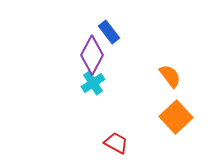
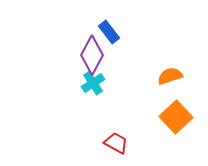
orange semicircle: rotated 70 degrees counterclockwise
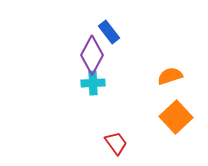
cyan cross: rotated 30 degrees clockwise
red trapezoid: rotated 25 degrees clockwise
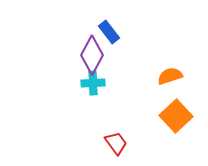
orange square: moved 1 px up
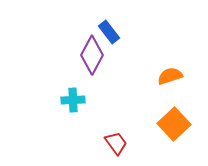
cyan cross: moved 20 px left, 17 px down
orange square: moved 2 px left, 8 px down
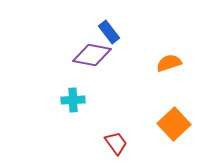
purple diamond: rotated 72 degrees clockwise
orange semicircle: moved 1 px left, 13 px up
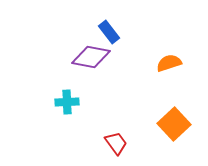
purple diamond: moved 1 px left, 2 px down
cyan cross: moved 6 px left, 2 px down
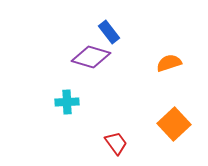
purple diamond: rotated 6 degrees clockwise
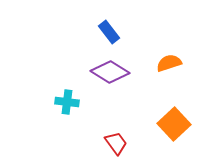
purple diamond: moved 19 px right, 15 px down; rotated 15 degrees clockwise
cyan cross: rotated 10 degrees clockwise
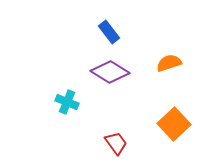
cyan cross: rotated 15 degrees clockwise
